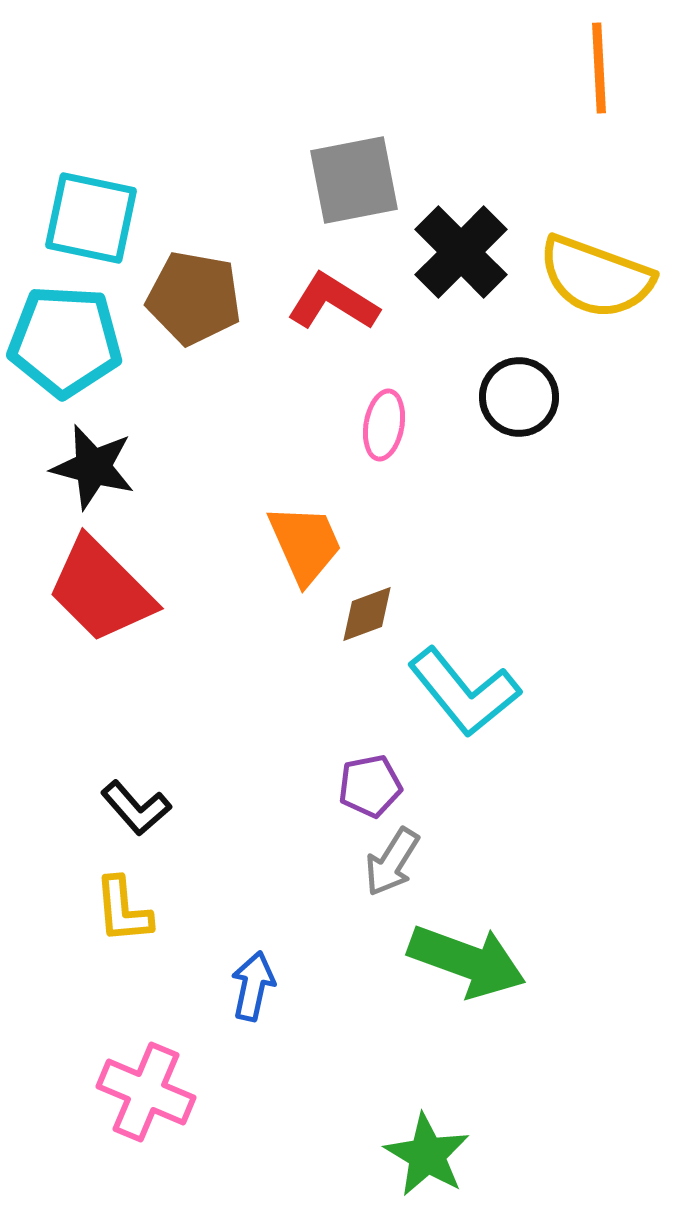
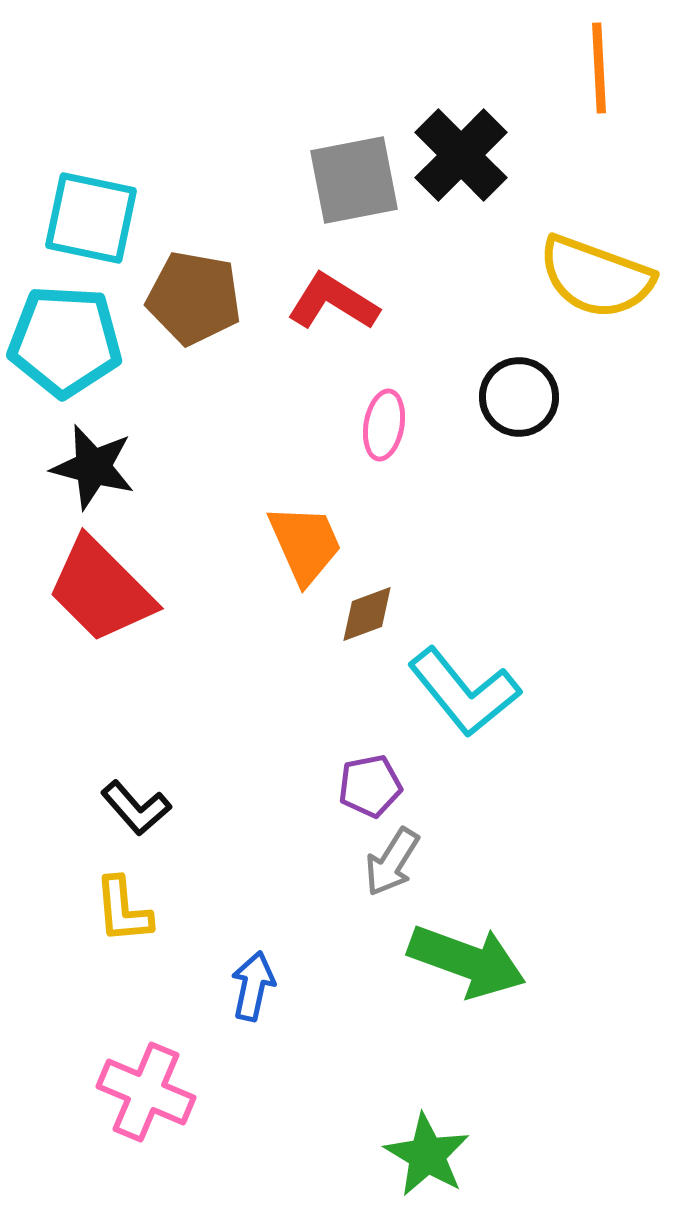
black cross: moved 97 px up
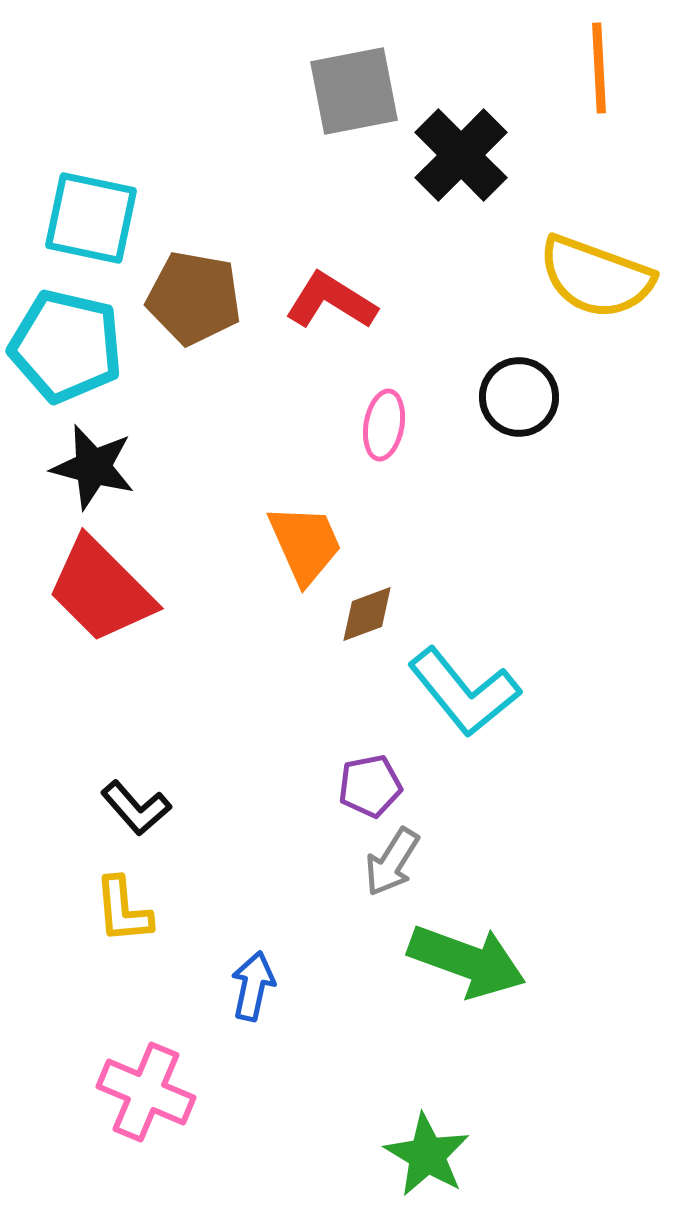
gray square: moved 89 px up
red L-shape: moved 2 px left, 1 px up
cyan pentagon: moved 1 px right, 5 px down; rotated 10 degrees clockwise
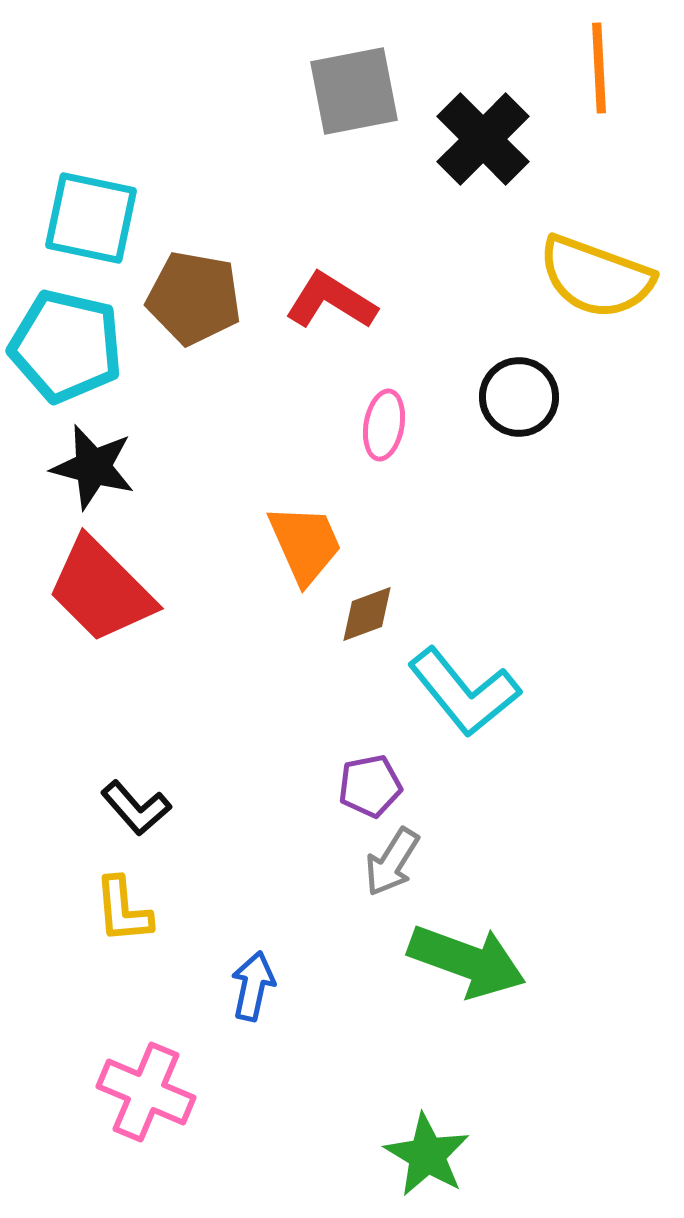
black cross: moved 22 px right, 16 px up
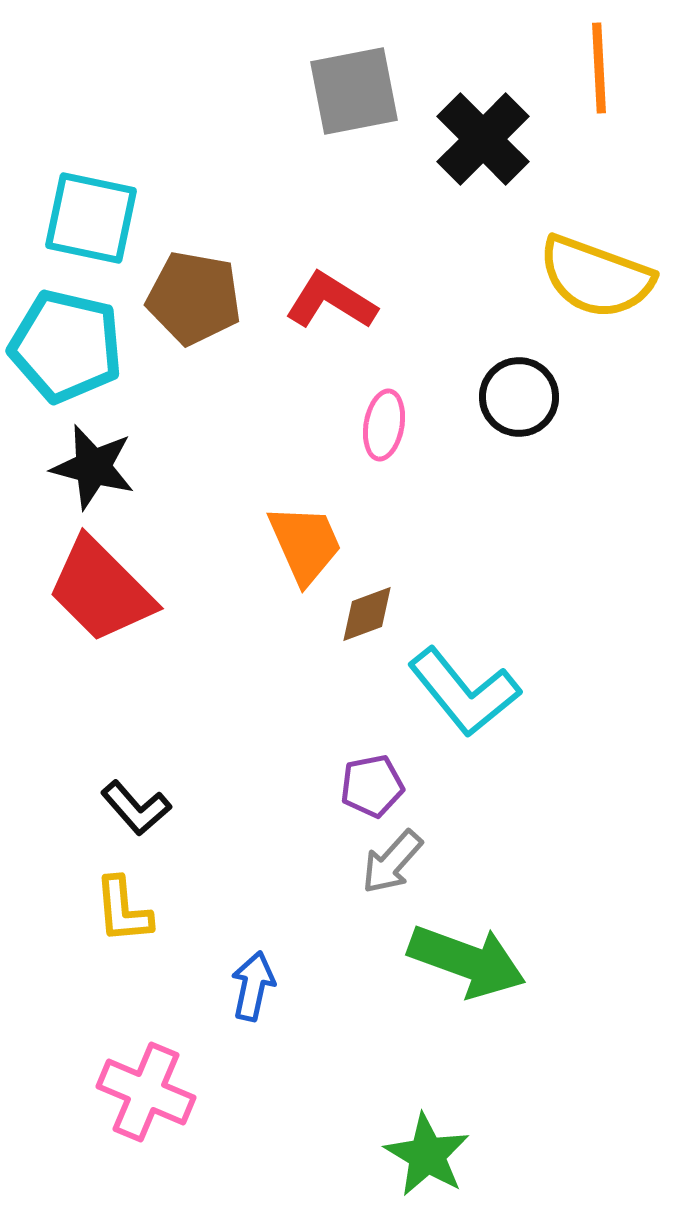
purple pentagon: moved 2 px right
gray arrow: rotated 10 degrees clockwise
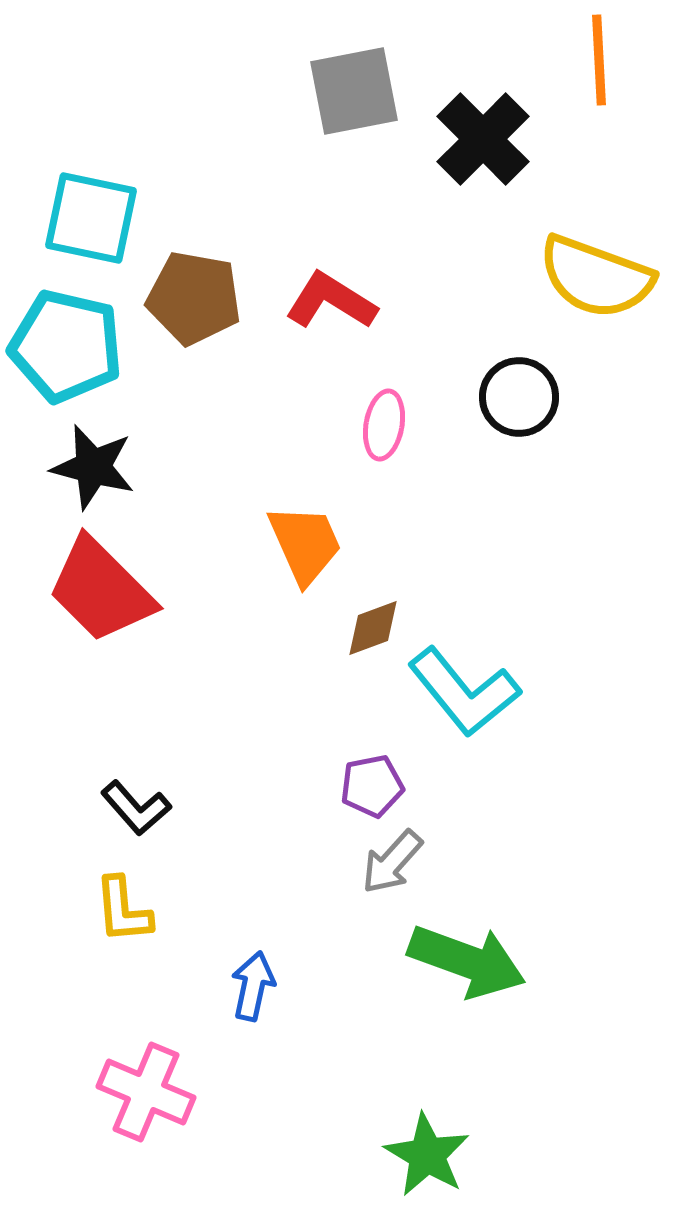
orange line: moved 8 px up
brown diamond: moved 6 px right, 14 px down
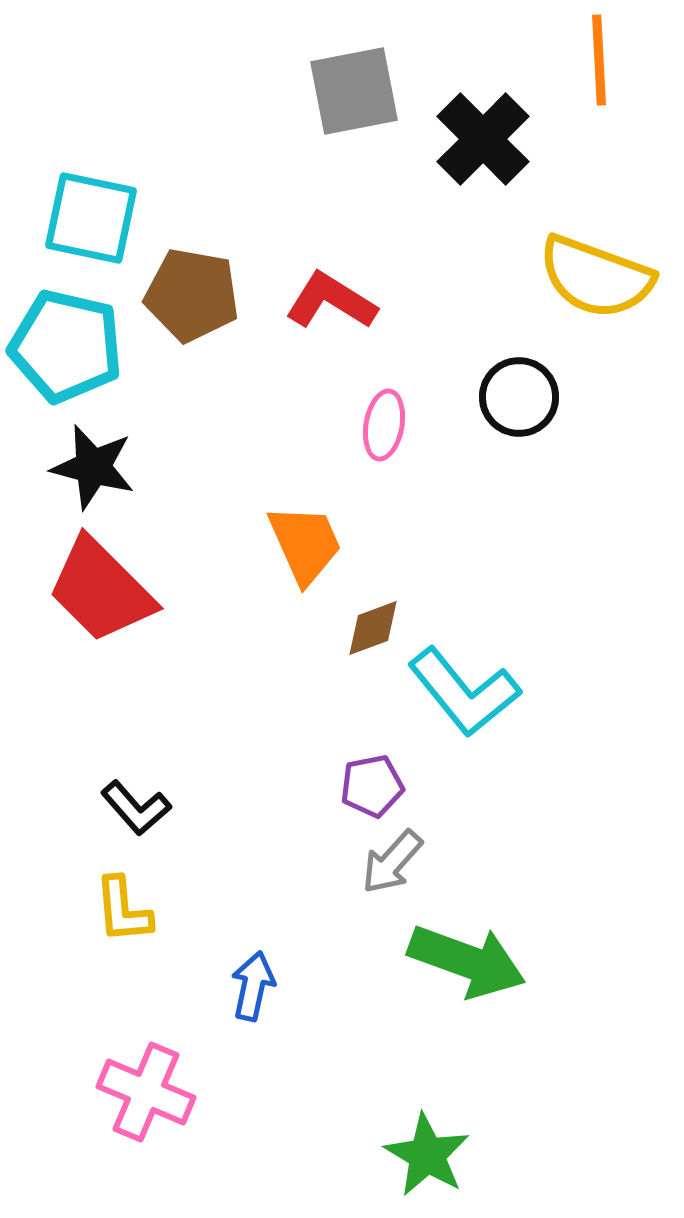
brown pentagon: moved 2 px left, 3 px up
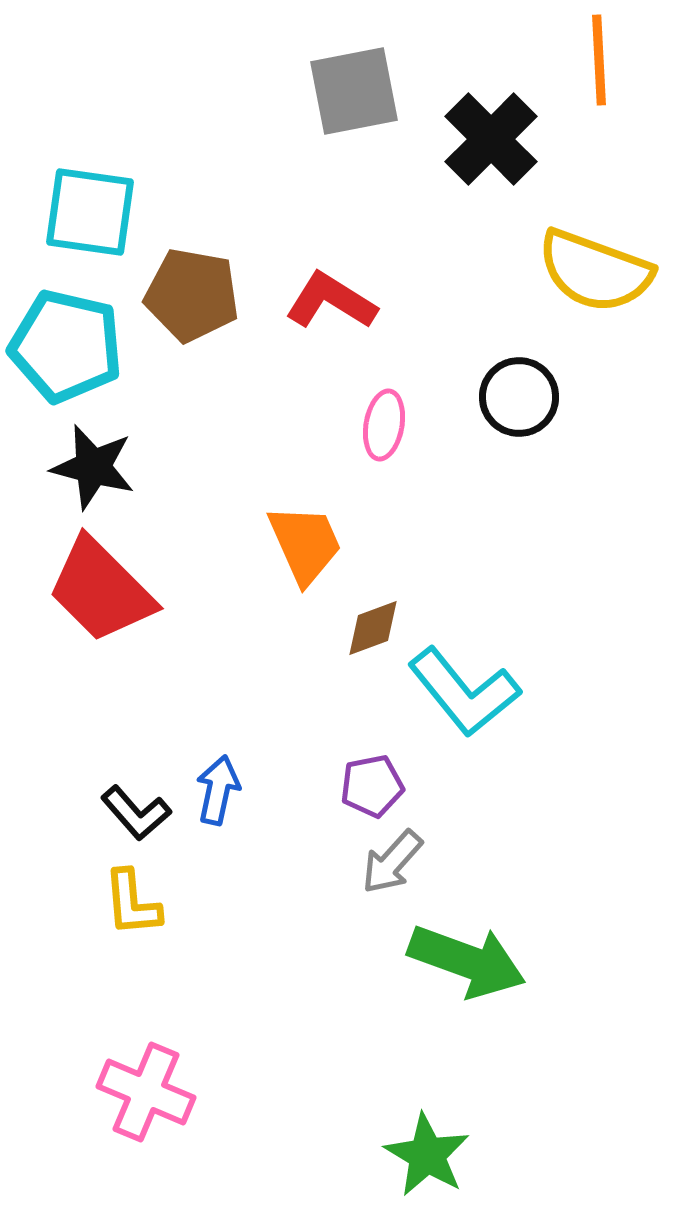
black cross: moved 8 px right
cyan square: moved 1 px left, 6 px up; rotated 4 degrees counterclockwise
yellow semicircle: moved 1 px left, 6 px up
black L-shape: moved 5 px down
yellow L-shape: moved 9 px right, 7 px up
blue arrow: moved 35 px left, 196 px up
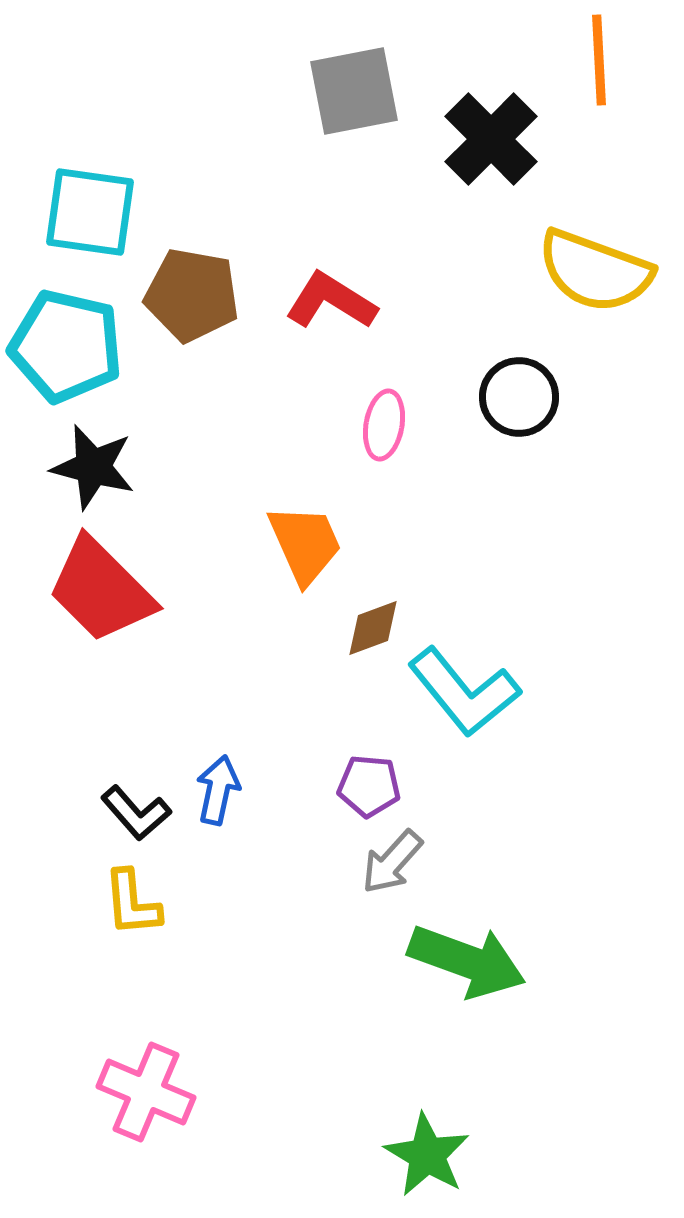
purple pentagon: moved 3 px left; rotated 16 degrees clockwise
